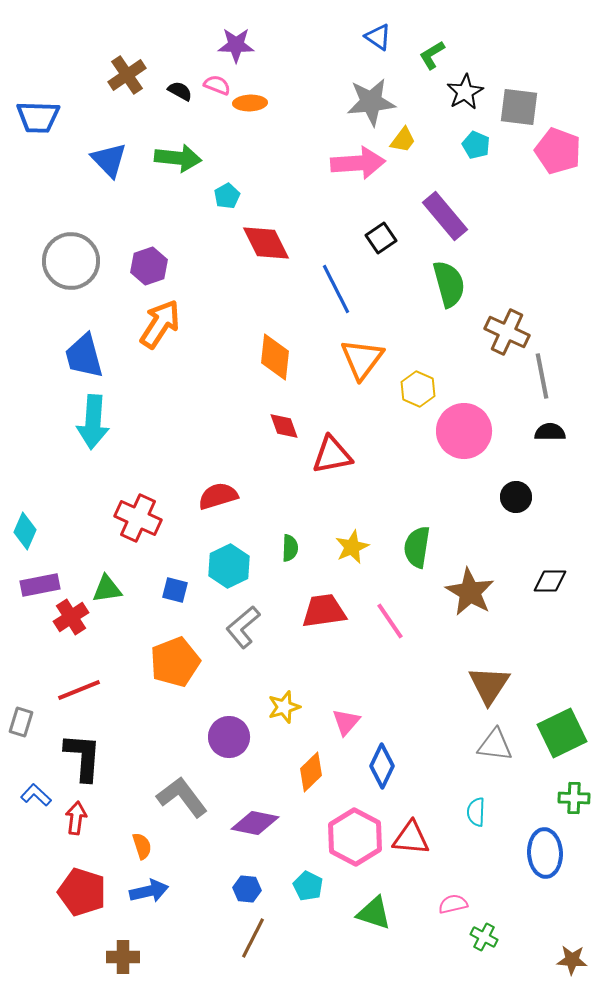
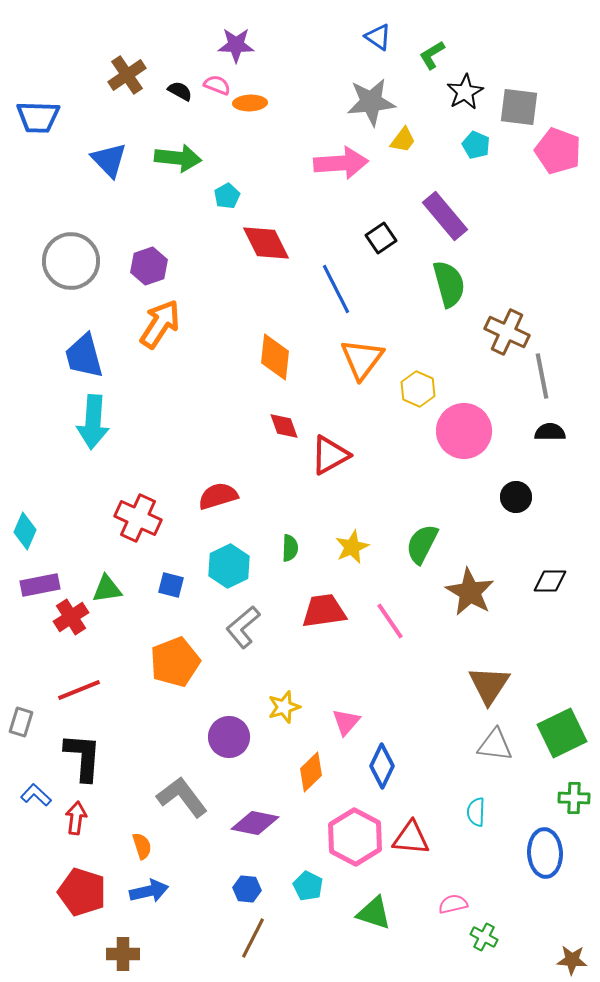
pink arrow at (358, 163): moved 17 px left
red triangle at (332, 455): moved 2 px left; rotated 18 degrees counterclockwise
green semicircle at (417, 547): moved 5 px right, 3 px up; rotated 18 degrees clockwise
blue square at (175, 590): moved 4 px left, 5 px up
brown cross at (123, 957): moved 3 px up
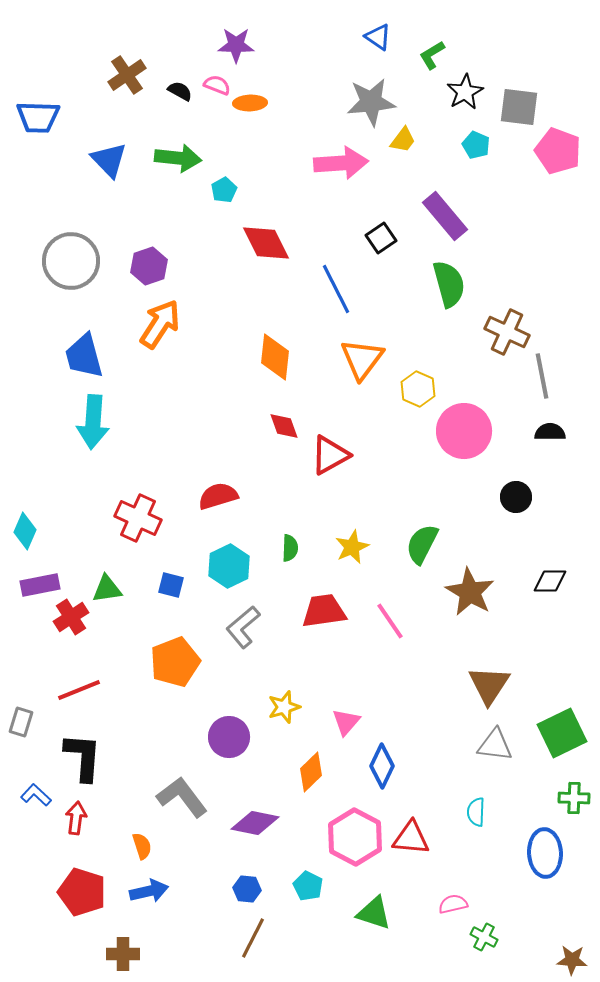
cyan pentagon at (227, 196): moved 3 px left, 6 px up
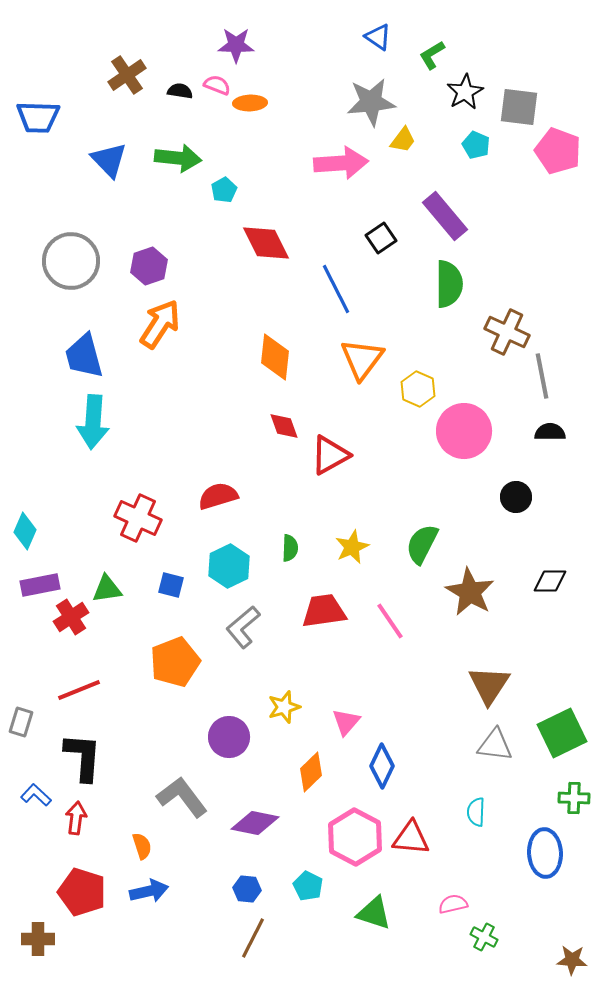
black semicircle at (180, 91): rotated 20 degrees counterclockwise
green semicircle at (449, 284): rotated 15 degrees clockwise
brown cross at (123, 954): moved 85 px left, 15 px up
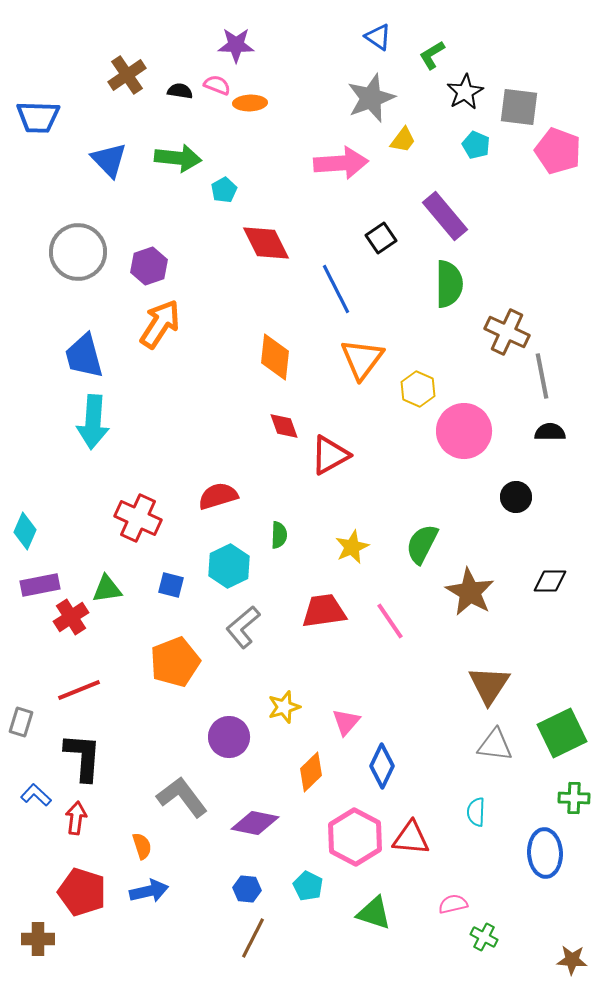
gray star at (371, 102): moved 4 px up; rotated 15 degrees counterclockwise
gray circle at (71, 261): moved 7 px right, 9 px up
green semicircle at (290, 548): moved 11 px left, 13 px up
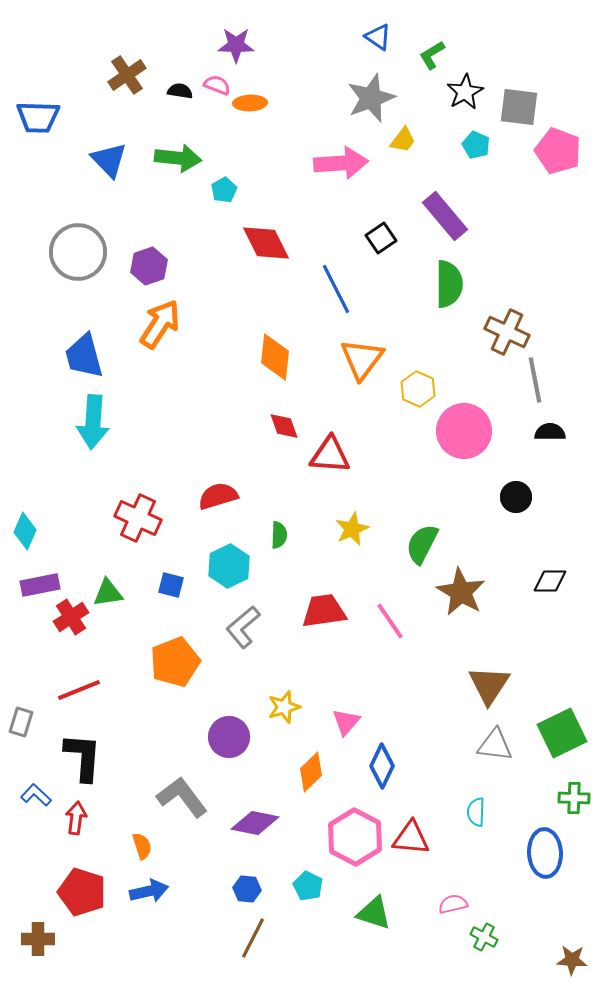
gray line at (542, 376): moved 7 px left, 4 px down
red triangle at (330, 455): rotated 33 degrees clockwise
yellow star at (352, 547): moved 18 px up
green triangle at (107, 589): moved 1 px right, 4 px down
brown star at (470, 592): moved 9 px left
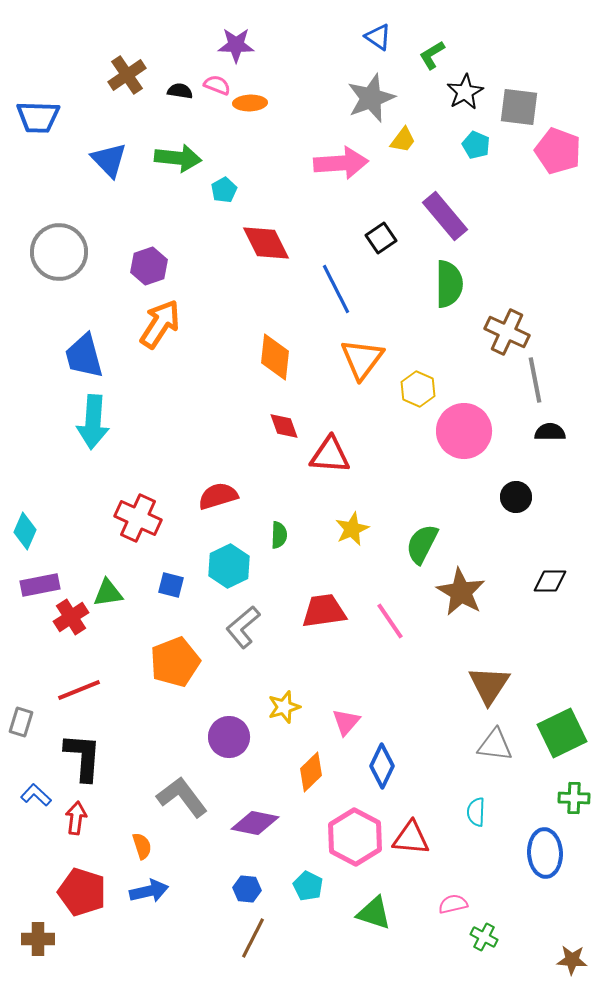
gray circle at (78, 252): moved 19 px left
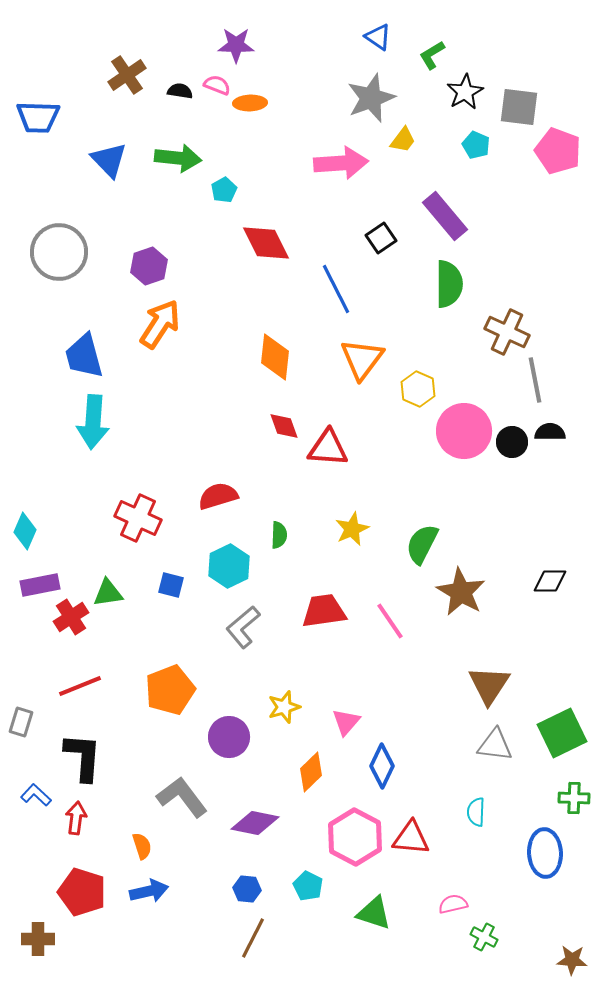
red triangle at (330, 455): moved 2 px left, 7 px up
black circle at (516, 497): moved 4 px left, 55 px up
orange pentagon at (175, 662): moved 5 px left, 28 px down
red line at (79, 690): moved 1 px right, 4 px up
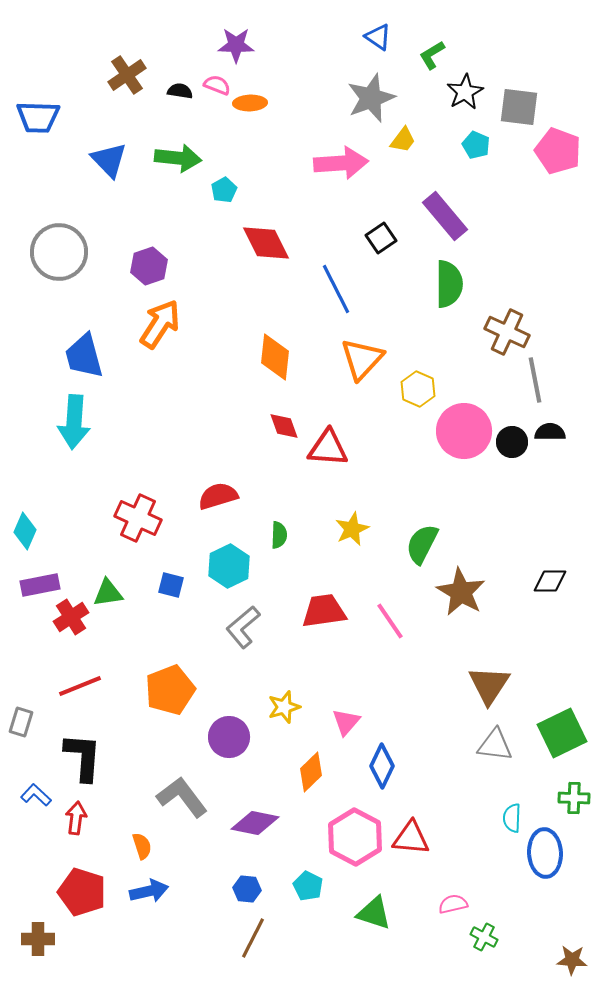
orange triangle at (362, 359): rotated 6 degrees clockwise
cyan arrow at (93, 422): moved 19 px left
cyan semicircle at (476, 812): moved 36 px right, 6 px down
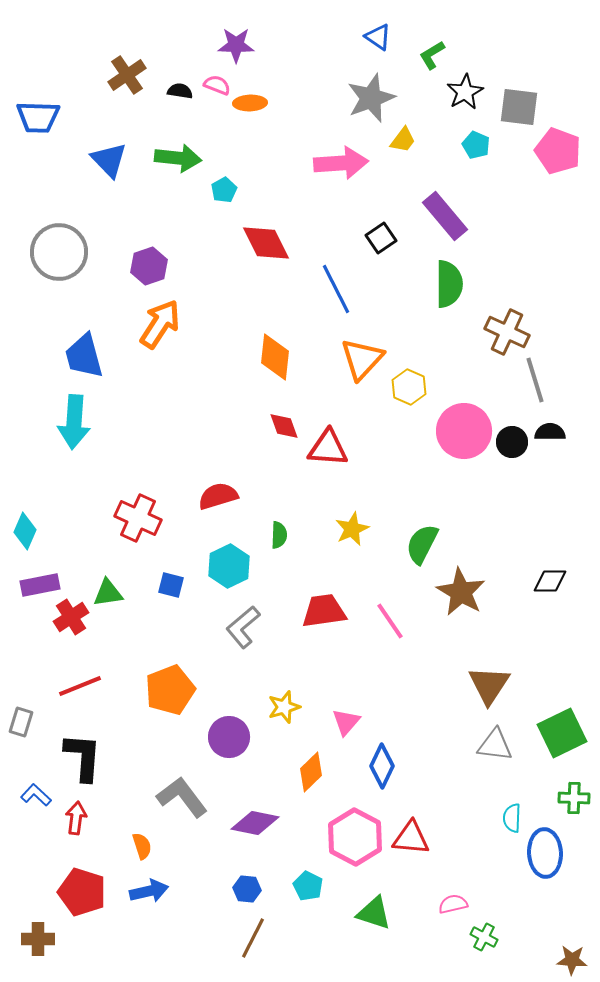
gray line at (535, 380): rotated 6 degrees counterclockwise
yellow hexagon at (418, 389): moved 9 px left, 2 px up
